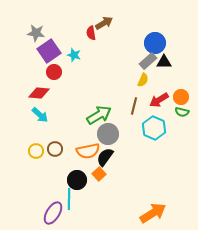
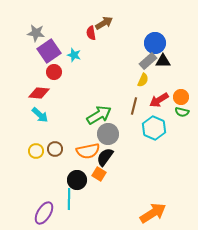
black triangle: moved 1 px left, 1 px up
orange square: rotated 16 degrees counterclockwise
purple ellipse: moved 9 px left
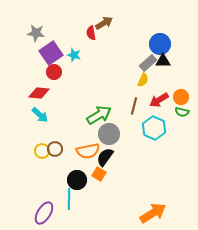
blue circle: moved 5 px right, 1 px down
purple square: moved 2 px right, 2 px down
gray rectangle: moved 2 px down
gray circle: moved 1 px right
yellow circle: moved 6 px right
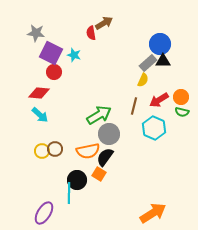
purple square: rotated 30 degrees counterclockwise
cyan line: moved 6 px up
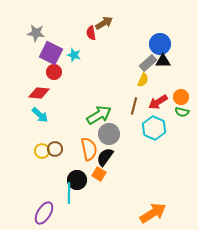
red arrow: moved 1 px left, 2 px down
orange semicircle: moved 1 px right, 2 px up; rotated 90 degrees counterclockwise
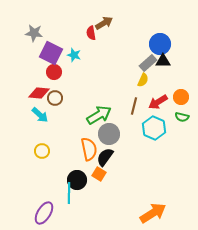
gray star: moved 2 px left
green semicircle: moved 5 px down
brown circle: moved 51 px up
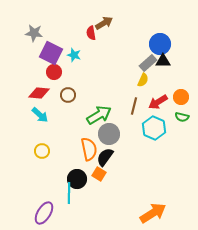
brown circle: moved 13 px right, 3 px up
black circle: moved 1 px up
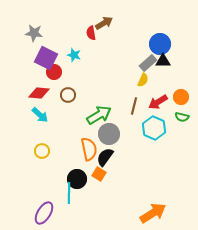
purple square: moved 5 px left, 5 px down
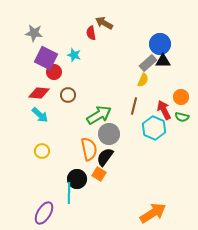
brown arrow: rotated 120 degrees counterclockwise
red arrow: moved 6 px right, 8 px down; rotated 96 degrees clockwise
